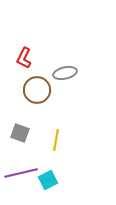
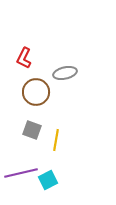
brown circle: moved 1 px left, 2 px down
gray square: moved 12 px right, 3 px up
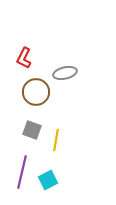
purple line: moved 1 px right, 1 px up; rotated 64 degrees counterclockwise
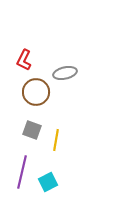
red L-shape: moved 2 px down
cyan square: moved 2 px down
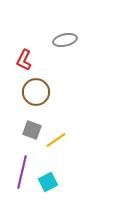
gray ellipse: moved 33 px up
yellow line: rotated 45 degrees clockwise
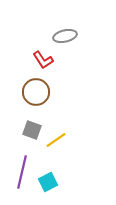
gray ellipse: moved 4 px up
red L-shape: moved 19 px right; rotated 60 degrees counterclockwise
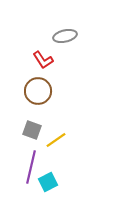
brown circle: moved 2 px right, 1 px up
purple line: moved 9 px right, 5 px up
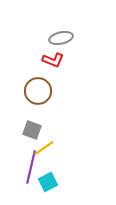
gray ellipse: moved 4 px left, 2 px down
red L-shape: moved 10 px right; rotated 35 degrees counterclockwise
yellow line: moved 12 px left, 8 px down
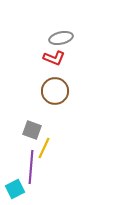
red L-shape: moved 1 px right, 2 px up
brown circle: moved 17 px right
yellow line: rotated 30 degrees counterclockwise
purple line: rotated 8 degrees counterclockwise
cyan square: moved 33 px left, 7 px down
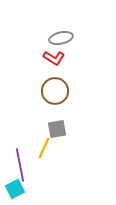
red L-shape: rotated 10 degrees clockwise
gray square: moved 25 px right, 1 px up; rotated 30 degrees counterclockwise
purple line: moved 11 px left, 2 px up; rotated 16 degrees counterclockwise
